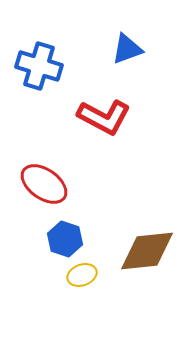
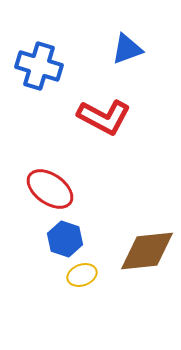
red ellipse: moved 6 px right, 5 px down
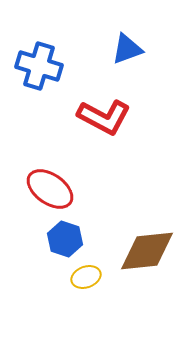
yellow ellipse: moved 4 px right, 2 px down
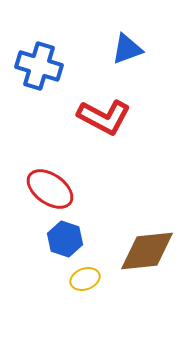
yellow ellipse: moved 1 px left, 2 px down
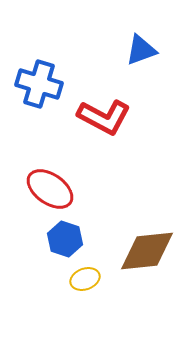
blue triangle: moved 14 px right, 1 px down
blue cross: moved 18 px down
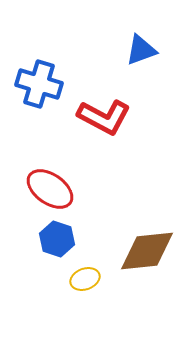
blue hexagon: moved 8 px left
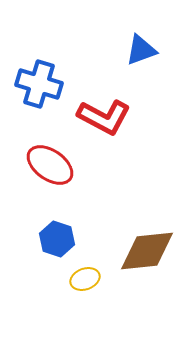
red ellipse: moved 24 px up
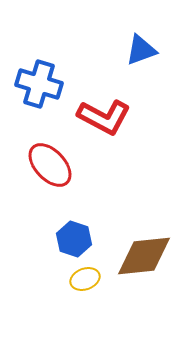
red ellipse: rotated 12 degrees clockwise
blue hexagon: moved 17 px right
brown diamond: moved 3 px left, 5 px down
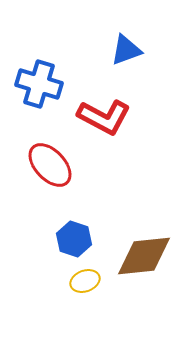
blue triangle: moved 15 px left
yellow ellipse: moved 2 px down
